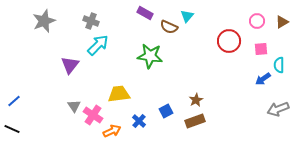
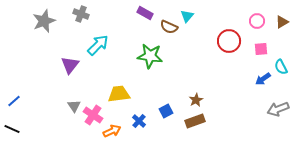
gray cross: moved 10 px left, 7 px up
cyan semicircle: moved 2 px right, 2 px down; rotated 28 degrees counterclockwise
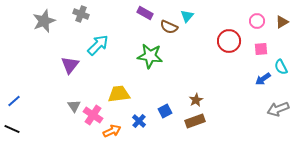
blue square: moved 1 px left
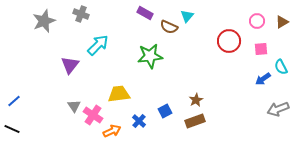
green star: rotated 15 degrees counterclockwise
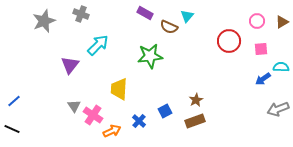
cyan semicircle: rotated 119 degrees clockwise
yellow trapezoid: moved 5 px up; rotated 80 degrees counterclockwise
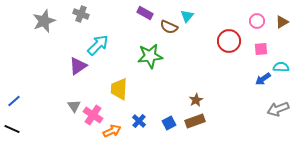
purple triangle: moved 8 px right, 1 px down; rotated 18 degrees clockwise
blue square: moved 4 px right, 12 px down
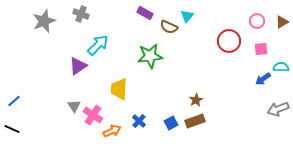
blue square: moved 2 px right
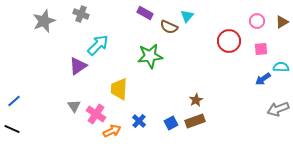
pink cross: moved 3 px right, 1 px up
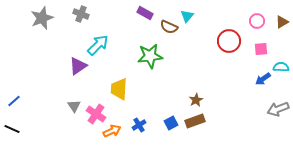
gray star: moved 2 px left, 3 px up
blue cross: moved 4 px down; rotated 16 degrees clockwise
